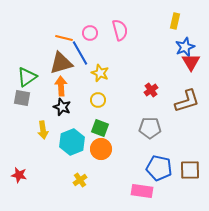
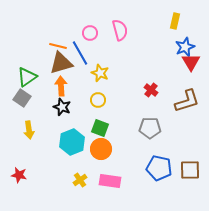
orange line: moved 6 px left, 8 px down
red cross: rotated 16 degrees counterclockwise
gray square: rotated 24 degrees clockwise
yellow arrow: moved 14 px left
pink rectangle: moved 32 px left, 10 px up
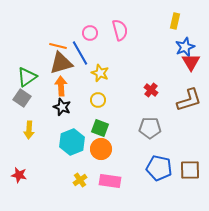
brown L-shape: moved 2 px right, 1 px up
yellow arrow: rotated 12 degrees clockwise
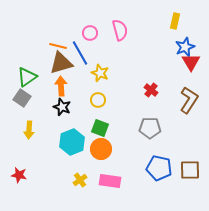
brown L-shape: rotated 40 degrees counterclockwise
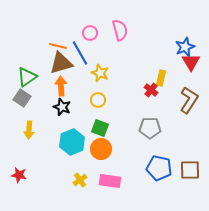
yellow rectangle: moved 14 px left, 57 px down
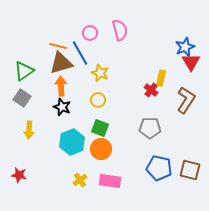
green triangle: moved 3 px left, 6 px up
brown L-shape: moved 3 px left
brown square: rotated 15 degrees clockwise
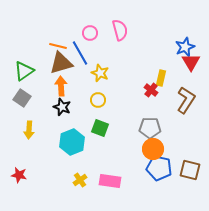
orange circle: moved 52 px right
